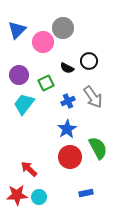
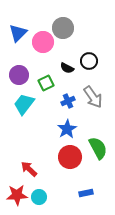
blue triangle: moved 1 px right, 3 px down
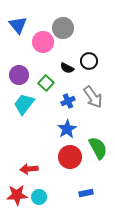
blue triangle: moved 8 px up; rotated 24 degrees counterclockwise
green square: rotated 21 degrees counterclockwise
red arrow: rotated 48 degrees counterclockwise
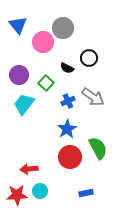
black circle: moved 3 px up
gray arrow: rotated 20 degrees counterclockwise
cyan circle: moved 1 px right, 6 px up
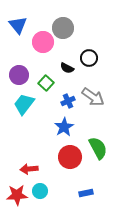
blue star: moved 3 px left, 2 px up
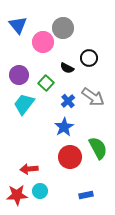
blue cross: rotated 16 degrees counterclockwise
blue rectangle: moved 2 px down
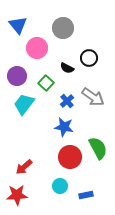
pink circle: moved 6 px left, 6 px down
purple circle: moved 2 px left, 1 px down
blue cross: moved 1 px left
blue star: rotated 30 degrees counterclockwise
red arrow: moved 5 px left, 2 px up; rotated 36 degrees counterclockwise
cyan circle: moved 20 px right, 5 px up
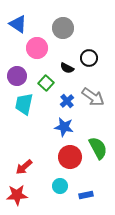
blue triangle: moved 1 px up; rotated 18 degrees counterclockwise
cyan trapezoid: rotated 25 degrees counterclockwise
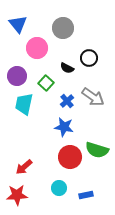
blue triangle: rotated 18 degrees clockwise
green semicircle: moved 1 px left, 2 px down; rotated 135 degrees clockwise
cyan circle: moved 1 px left, 2 px down
